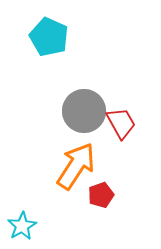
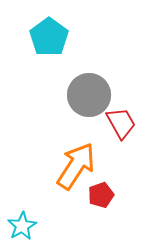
cyan pentagon: rotated 12 degrees clockwise
gray circle: moved 5 px right, 16 px up
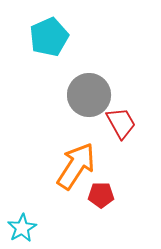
cyan pentagon: rotated 12 degrees clockwise
red pentagon: rotated 20 degrees clockwise
cyan star: moved 2 px down
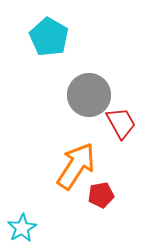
cyan pentagon: rotated 18 degrees counterclockwise
red pentagon: rotated 10 degrees counterclockwise
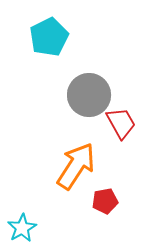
cyan pentagon: rotated 15 degrees clockwise
red pentagon: moved 4 px right, 6 px down
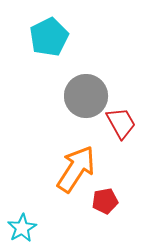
gray circle: moved 3 px left, 1 px down
orange arrow: moved 3 px down
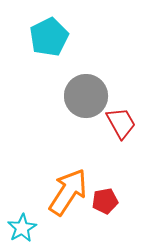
orange arrow: moved 8 px left, 23 px down
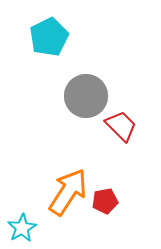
red trapezoid: moved 3 px down; rotated 16 degrees counterclockwise
